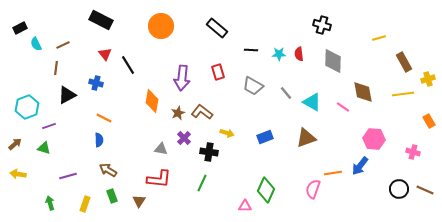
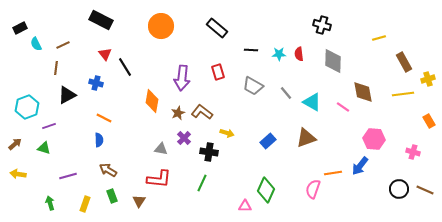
black line at (128, 65): moved 3 px left, 2 px down
blue rectangle at (265, 137): moved 3 px right, 4 px down; rotated 21 degrees counterclockwise
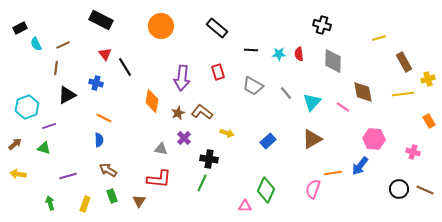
cyan triangle at (312, 102): rotated 42 degrees clockwise
brown triangle at (306, 138): moved 6 px right, 1 px down; rotated 10 degrees counterclockwise
black cross at (209, 152): moved 7 px down
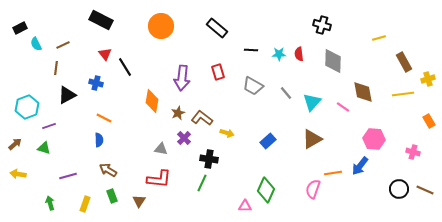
brown L-shape at (202, 112): moved 6 px down
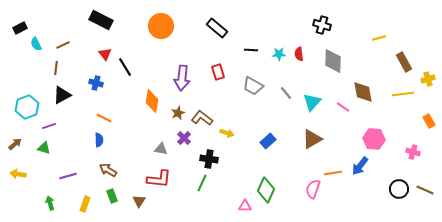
black triangle at (67, 95): moved 5 px left
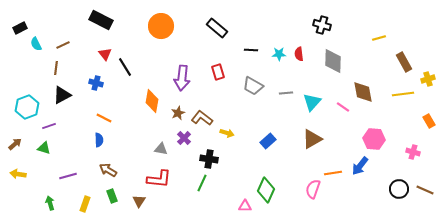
gray line at (286, 93): rotated 56 degrees counterclockwise
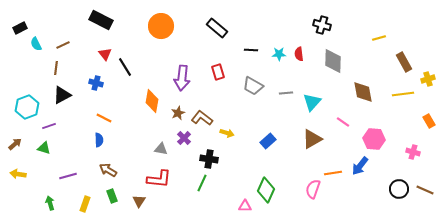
pink line at (343, 107): moved 15 px down
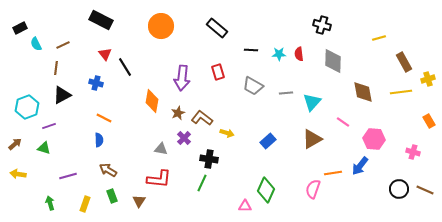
yellow line at (403, 94): moved 2 px left, 2 px up
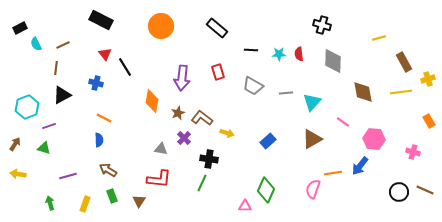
brown arrow at (15, 144): rotated 16 degrees counterclockwise
black circle at (399, 189): moved 3 px down
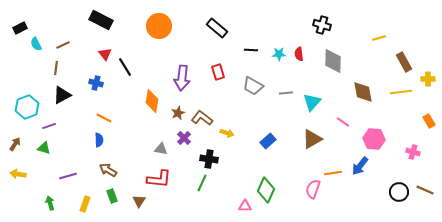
orange circle at (161, 26): moved 2 px left
yellow cross at (428, 79): rotated 16 degrees clockwise
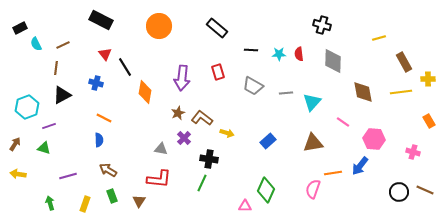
orange diamond at (152, 101): moved 7 px left, 9 px up
brown triangle at (312, 139): moved 1 px right, 4 px down; rotated 20 degrees clockwise
